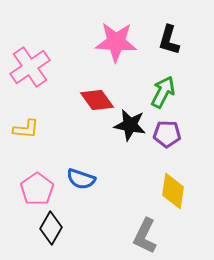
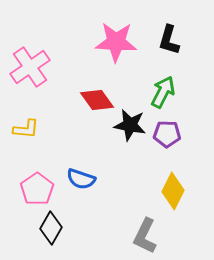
yellow diamond: rotated 18 degrees clockwise
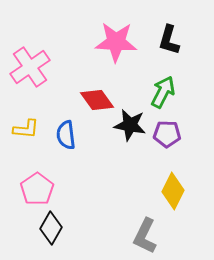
blue semicircle: moved 15 px left, 44 px up; rotated 64 degrees clockwise
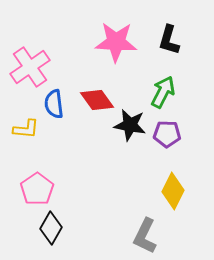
blue semicircle: moved 12 px left, 31 px up
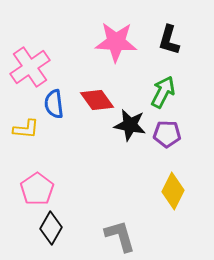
gray L-shape: moved 25 px left; rotated 138 degrees clockwise
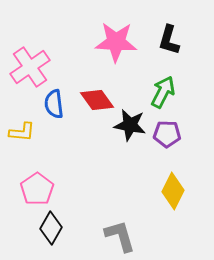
yellow L-shape: moved 4 px left, 3 px down
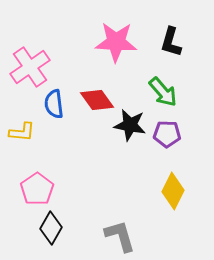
black L-shape: moved 2 px right, 2 px down
green arrow: rotated 112 degrees clockwise
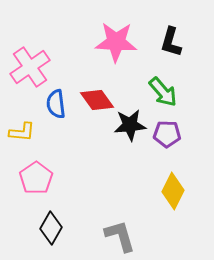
blue semicircle: moved 2 px right
black star: rotated 16 degrees counterclockwise
pink pentagon: moved 1 px left, 11 px up
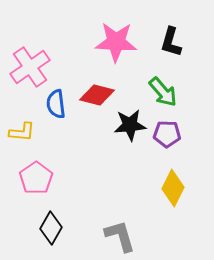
red diamond: moved 5 px up; rotated 40 degrees counterclockwise
yellow diamond: moved 3 px up
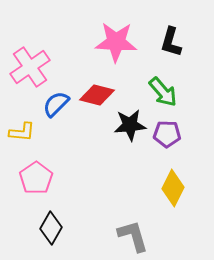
blue semicircle: rotated 52 degrees clockwise
gray L-shape: moved 13 px right
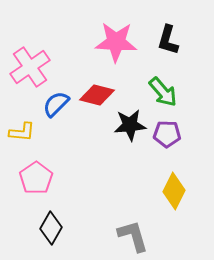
black L-shape: moved 3 px left, 2 px up
yellow diamond: moved 1 px right, 3 px down
